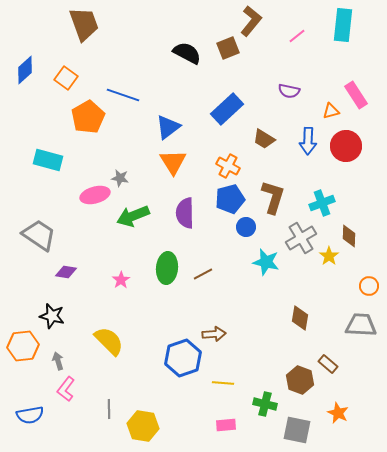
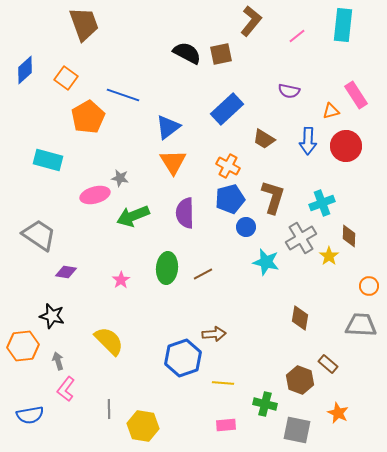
brown square at (228, 48): moved 7 px left, 6 px down; rotated 10 degrees clockwise
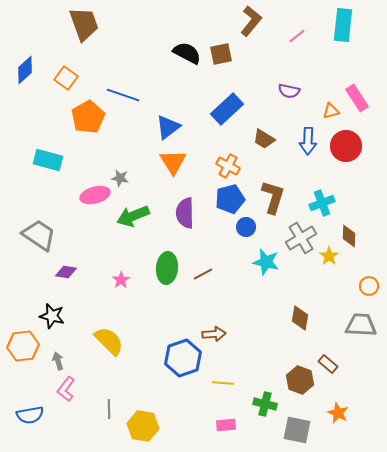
pink rectangle at (356, 95): moved 1 px right, 3 px down
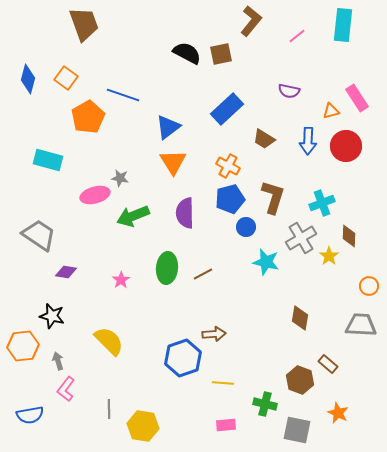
blue diamond at (25, 70): moved 3 px right, 9 px down; rotated 32 degrees counterclockwise
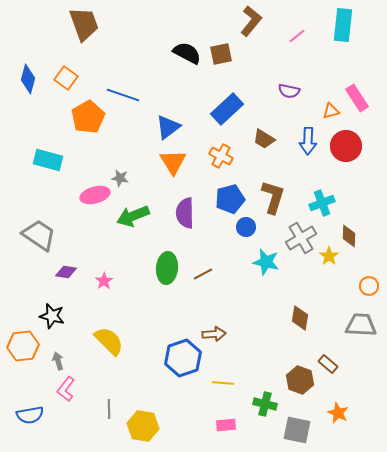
orange cross at (228, 166): moved 7 px left, 10 px up
pink star at (121, 280): moved 17 px left, 1 px down
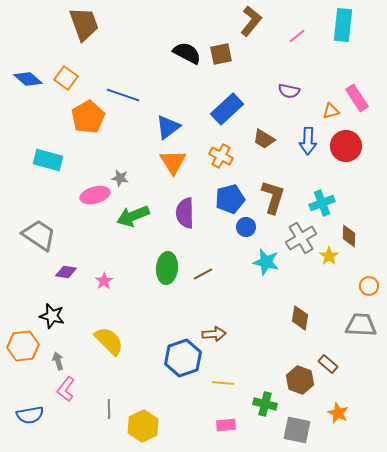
blue diamond at (28, 79): rotated 64 degrees counterclockwise
yellow hexagon at (143, 426): rotated 24 degrees clockwise
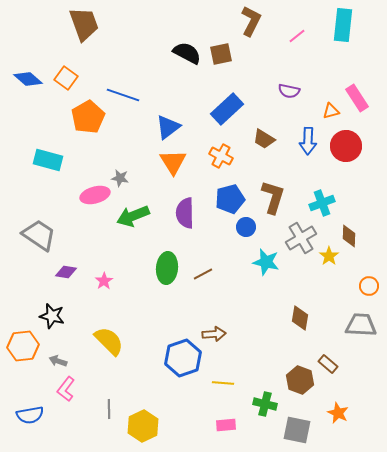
brown L-shape at (251, 21): rotated 12 degrees counterclockwise
gray arrow at (58, 361): rotated 54 degrees counterclockwise
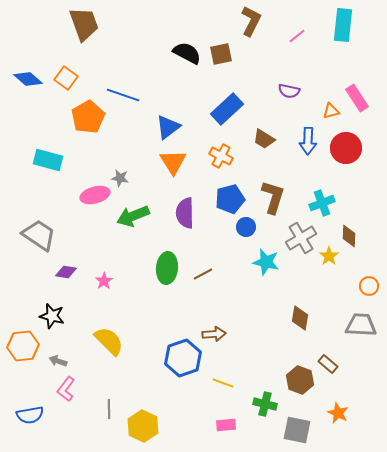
red circle at (346, 146): moved 2 px down
yellow line at (223, 383): rotated 15 degrees clockwise
yellow hexagon at (143, 426): rotated 8 degrees counterclockwise
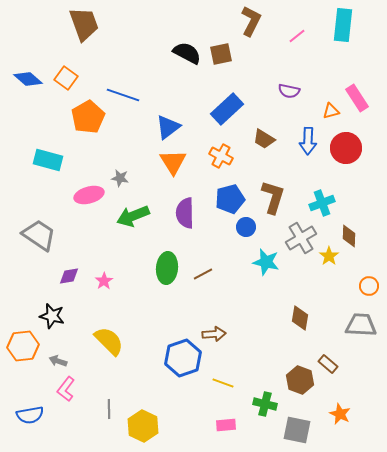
pink ellipse at (95, 195): moved 6 px left
purple diamond at (66, 272): moved 3 px right, 4 px down; rotated 20 degrees counterclockwise
orange star at (338, 413): moved 2 px right, 1 px down
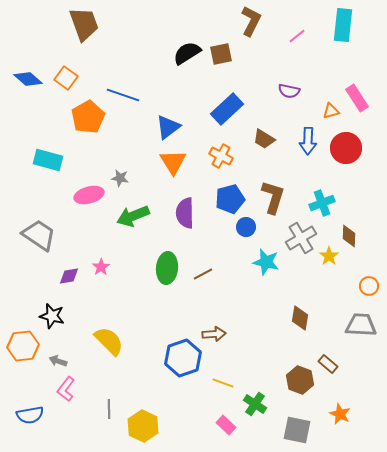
black semicircle at (187, 53): rotated 60 degrees counterclockwise
pink star at (104, 281): moved 3 px left, 14 px up
green cross at (265, 404): moved 10 px left; rotated 20 degrees clockwise
pink rectangle at (226, 425): rotated 48 degrees clockwise
